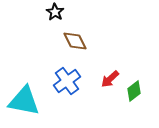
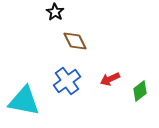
red arrow: rotated 18 degrees clockwise
green diamond: moved 6 px right
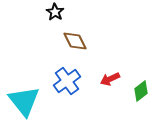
green diamond: moved 1 px right
cyan triangle: rotated 40 degrees clockwise
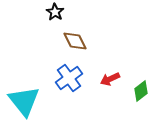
blue cross: moved 2 px right, 3 px up
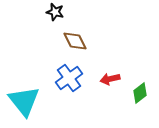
black star: rotated 18 degrees counterclockwise
red arrow: rotated 12 degrees clockwise
green diamond: moved 1 px left, 2 px down
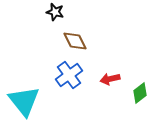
blue cross: moved 3 px up
